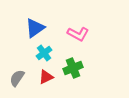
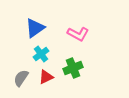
cyan cross: moved 3 px left, 1 px down
gray semicircle: moved 4 px right
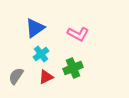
gray semicircle: moved 5 px left, 2 px up
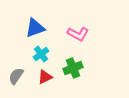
blue triangle: rotated 15 degrees clockwise
red triangle: moved 1 px left
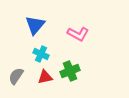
blue triangle: moved 3 px up; rotated 30 degrees counterclockwise
cyan cross: rotated 28 degrees counterclockwise
green cross: moved 3 px left, 3 px down
red triangle: rotated 14 degrees clockwise
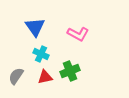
blue triangle: moved 2 px down; rotated 15 degrees counterclockwise
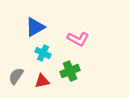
blue triangle: rotated 35 degrees clockwise
pink L-shape: moved 5 px down
cyan cross: moved 2 px right, 1 px up
red triangle: moved 3 px left, 4 px down
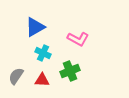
red triangle: moved 1 px up; rotated 14 degrees clockwise
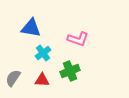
blue triangle: moved 4 px left, 1 px down; rotated 40 degrees clockwise
pink L-shape: rotated 10 degrees counterclockwise
cyan cross: rotated 28 degrees clockwise
gray semicircle: moved 3 px left, 2 px down
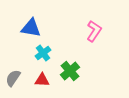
pink L-shape: moved 16 px right, 8 px up; rotated 75 degrees counterclockwise
green cross: rotated 18 degrees counterclockwise
